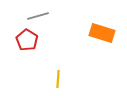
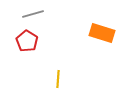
gray line: moved 5 px left, 2 px up
red pentagon: moved 1 px down
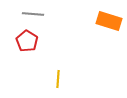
gray line: rotated 20 degrees clockwise
orange rectangle: moved 7 px right, 12 px up
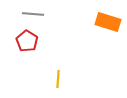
orange rectangle: moved 1 px left, 1 px down
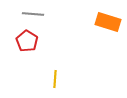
yellow line: moved 3 px left
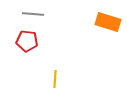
red pentagon: rotated 25 degrees counterclockwise
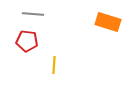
yellow line: moved 1 px left, 14 px up
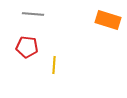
orange rectangle: moved 2 px up
red pentagon: moved 6 px down
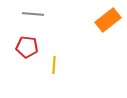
orange rectangle: rotated 55 degrees counterclockwise
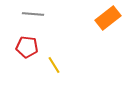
orange rectangle: moved 2 px up
yellow line: rotated 36 degrees counterclockwise
